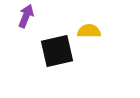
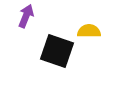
black square: rotated 32 degrees clockwise
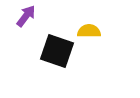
purple arrow: rotated 15 degrees clockwise
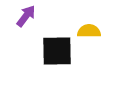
black square: rotated 20 degrees counterclockwise
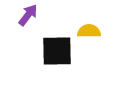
purple arrow: moved 2 px right, 1 px up
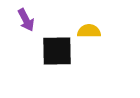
purple arrow: moved 2 px left, 5 px down; rotated 115 degrees clockwise
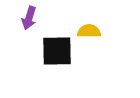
purple arrow: moved 3 px right, 2 px up; rotated 45 degrees clockwise
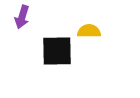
purple arrow: moved 7 px left, 1 px up
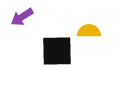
purple arrow: rotated 40 degrees clockwise
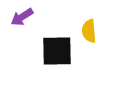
yellow semicircle: rotated 95 degrees counterclockwise
